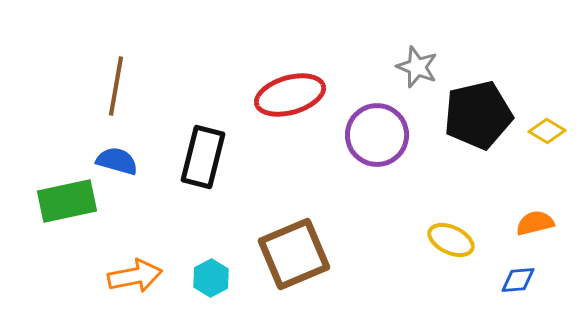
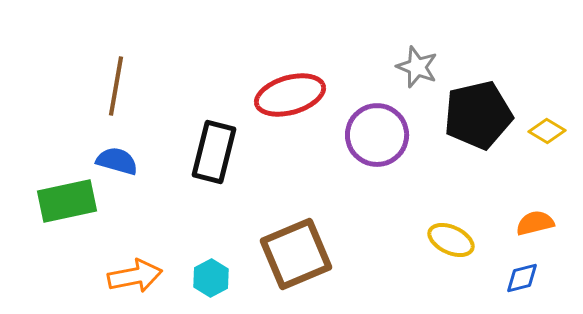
black rectangle: moved 11 px right, 5 px up
brown square: moved 2 px right
blue diamond: moved 4 px right, 2 px up; rotated 9 degrees counterclockwise
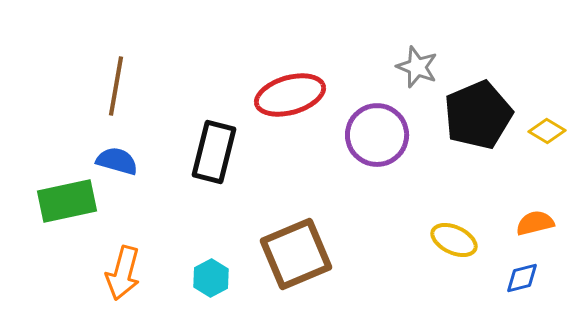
black pentagon: rotated 10 degrees counterclockwise
yellow ellipse: moved 3 px right
orange arrow: moved 12 px left, 3 px up; rotated 116 degrees clockwise
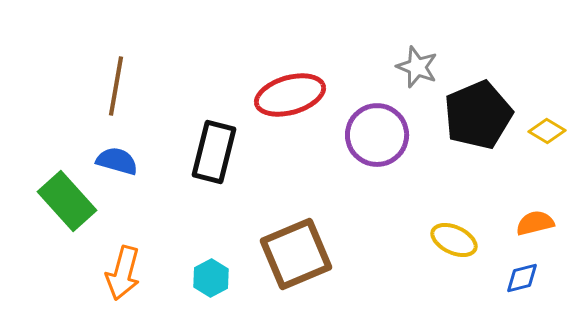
green rectangle: rotated 60 degrees clockwise
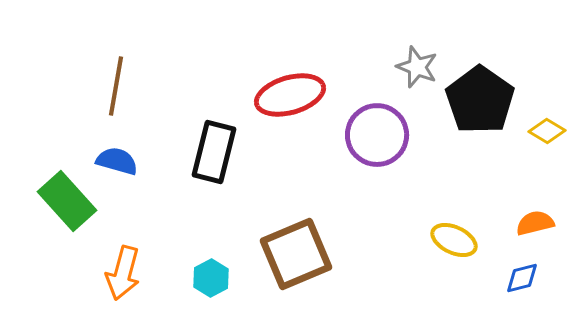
black pentagon: moved 2 px right, 15 px up; rotated 14 degrees counterclockwise
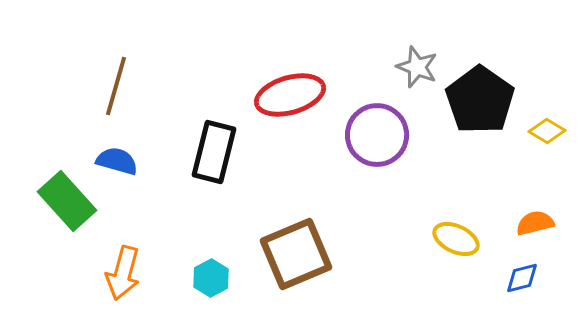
brown line: rotated 6 degrees clockwise
yellow ellipse: moved 2 px right, 1 px up
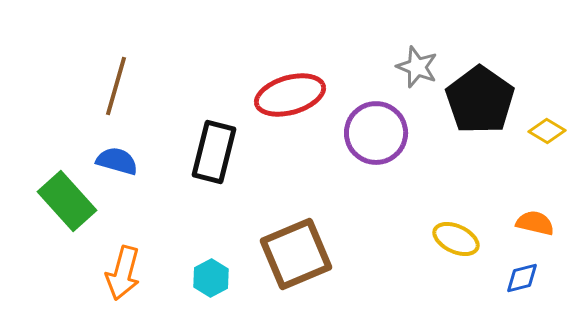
purple circle: moved 1 px left, 2 px up
orange semicircle: rotated 27 degrees clockwise
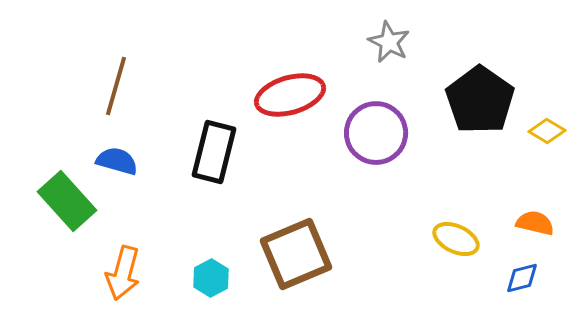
gray star: moved 28 px left, 25 px up; rotated 6 degrees clockwise
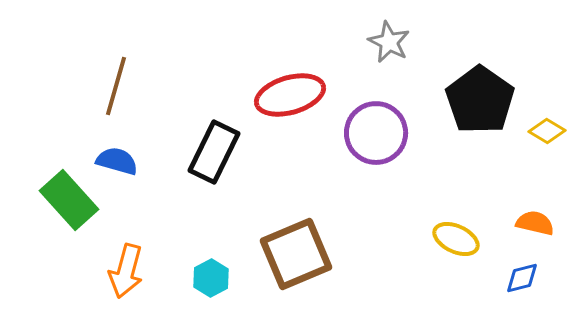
black rectangle: rotated 12 degrees clockwise
green rectangle: moved 2 px right, 1 px up
orange arrow: moved 3 px right, 2 px up
